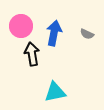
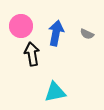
blue arrow: moved 2 px right
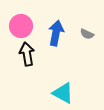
black arrow: moved 5 px left
cyan triangle: moved 8 px right, 1 px down; rotated 40 degrees clockwise
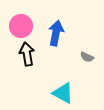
gray semicircle: moved 23 px down
